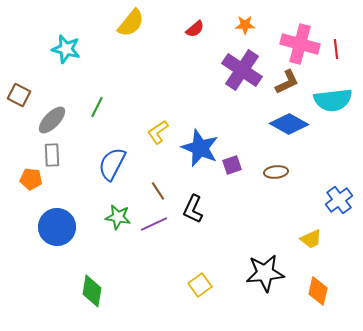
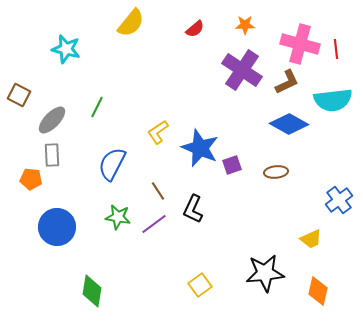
purple line: rotated 12 degrees counterclockwise
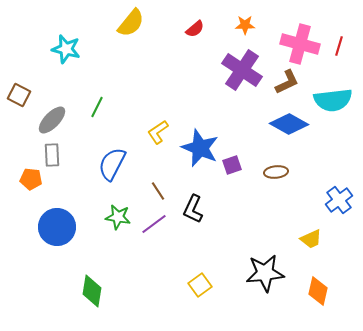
red line: moved 3 px right, 3 px up; rotated 24 degrees clockwise
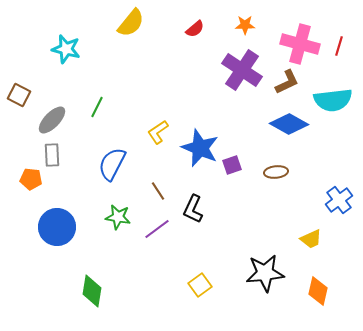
purple line: moved 3 px right, 5 px down
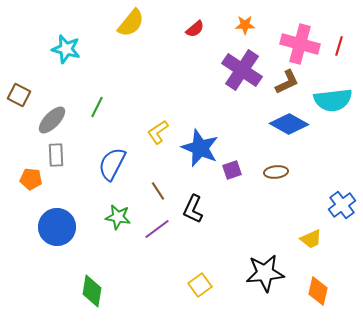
gray rectangle: moved 4 px right
purple square: moved 5 px down
blue cross: moved 3 px right, 5 px down
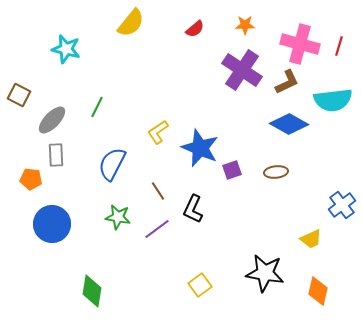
blue circle: moved 5 px left, 3 px up
black star: rotated 15 degrees clockwise
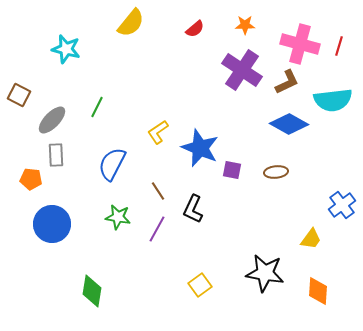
purple square: rotated 30 degrees clockwise
purple line: rotated 24 degrees counterclockwise
yellow trapezoid: rotated 30 degrees counterclockwise
orange diamond: rotated 8 degrees counterclockwise
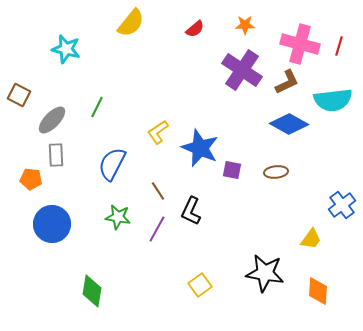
black L-shape: moved 2 px left, 2 px down
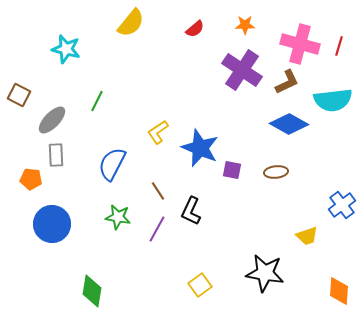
green line: moved 6 px up
yellow trapezoid: moved 4 px left, 3 px up; rotated 35 degrees clockwise
orange diamond: moved 21 px right
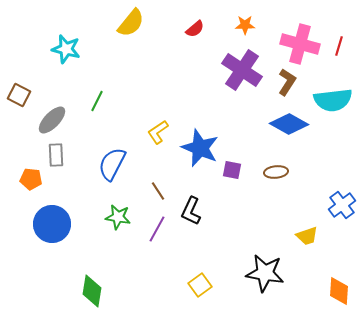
brown L-shape: rotated 32 degrees counterclockwise
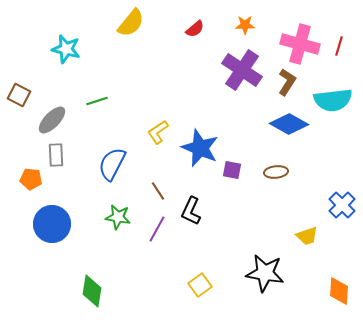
green line: rotated 45 degrees clockwise
blue cross: rotated 8 degrees counterclockwise
